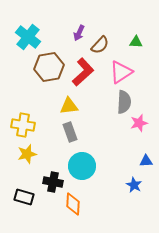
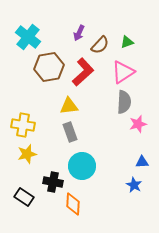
green triangle: moved 9 px left; rotated 24 degrees counterclockwise
pink triangle: moved 2 px right
pink star: moved 1 px left, 1 px down
blue triangle: moved 4 px left, 1 px down
black rectangle: rotated 18 degrees clockwise
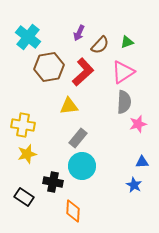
gray rectangle: moved 8 px right, 6 px down; rotated 60 degrees clockwise
orange diamond: moved 7 px down
